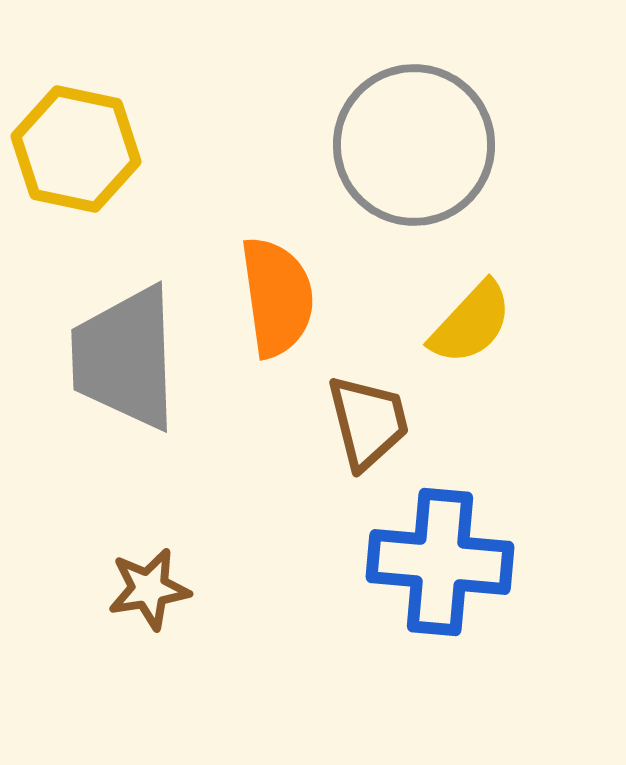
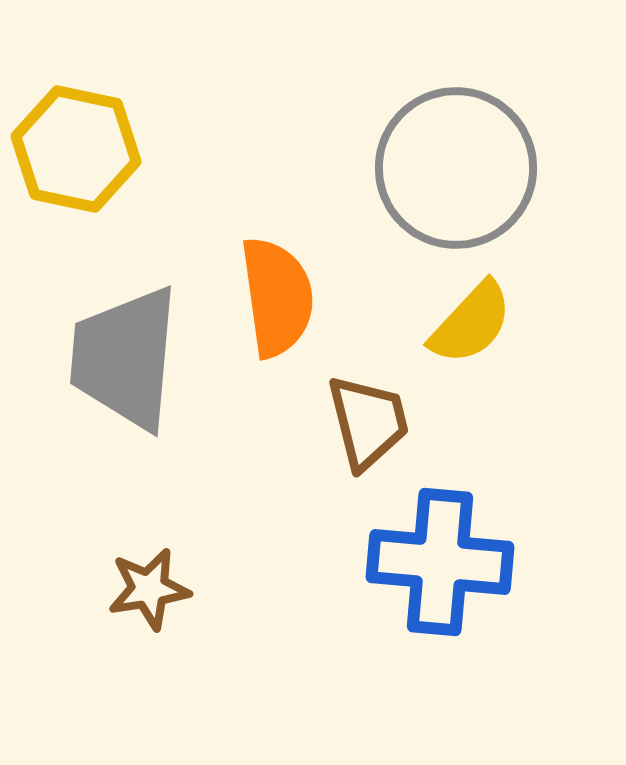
gray circle: moved 42 px right, 23 px down
gray trapezoid: rotated 7 degrees clockwise
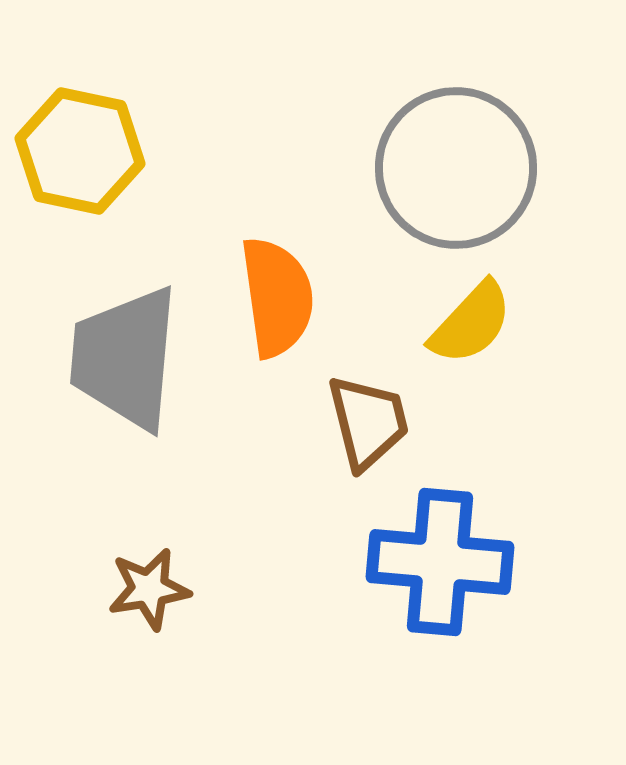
yellow hexagon: moved 4 px right, 2 px down
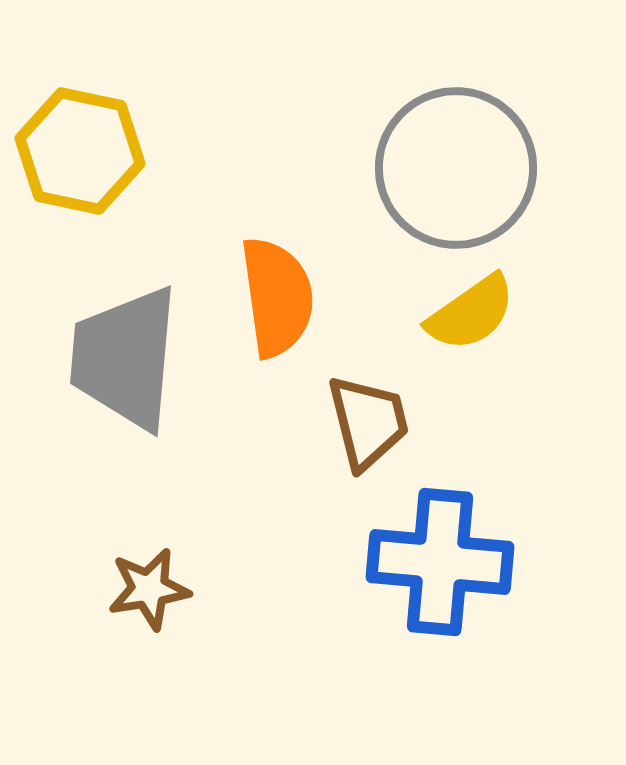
yellow semicircle: moved 10 px up; rotated 12 degrees clockwise
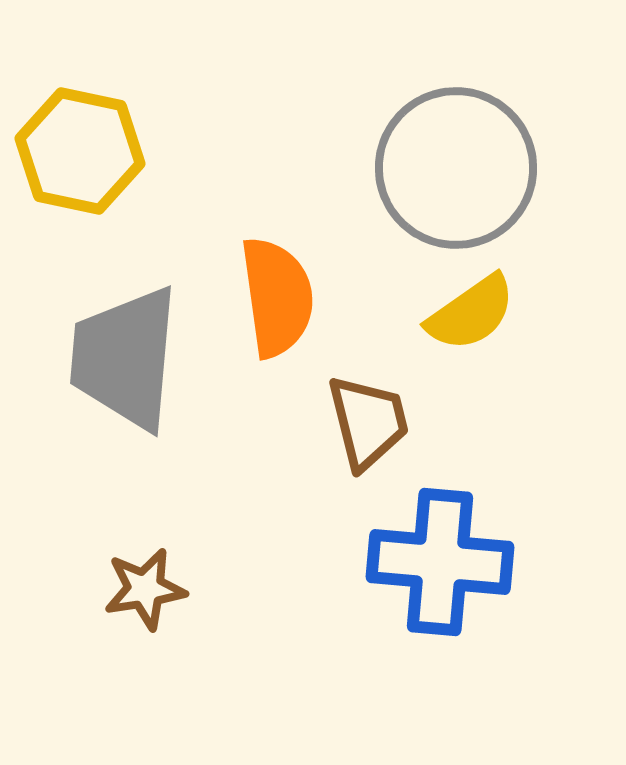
brown star: moved 4 px left
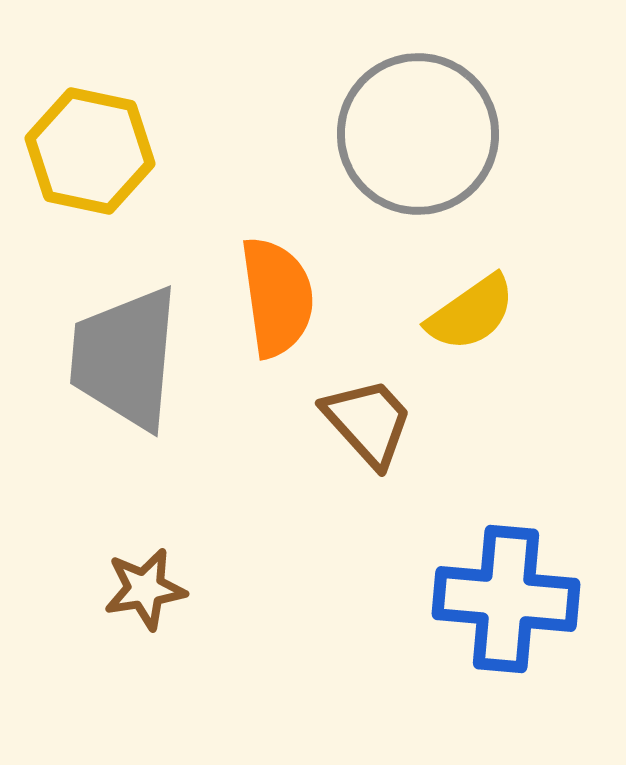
yellow hexagon: moved 10 px right
gray circle: moved 38 px left, 34 px up
brown trapezoid: rotated 28 degrees counterclockwise
blue cross: moved 66 px right, 37 px down
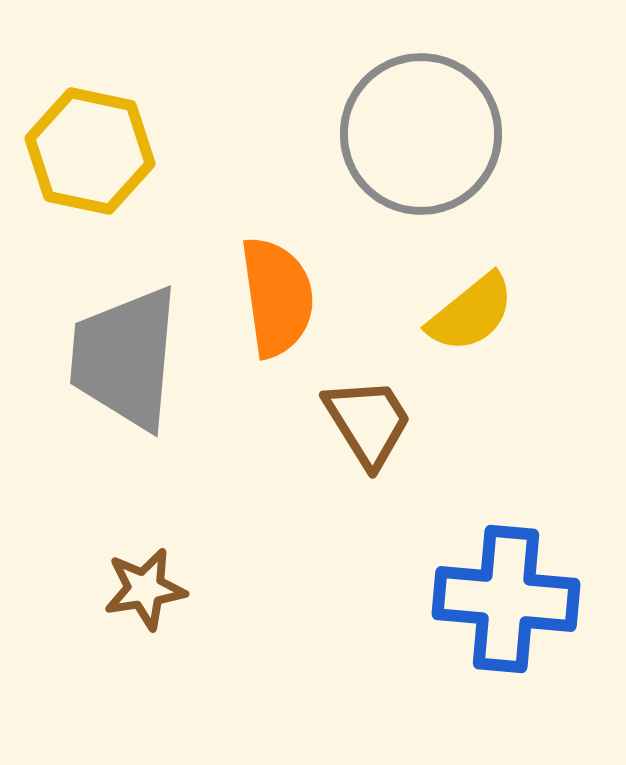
gray circle: moved 3 px right
yellow semicircle: rotated 4 degrees counterclockwise
brown trapezoid: rotated 10 degrees clockwise
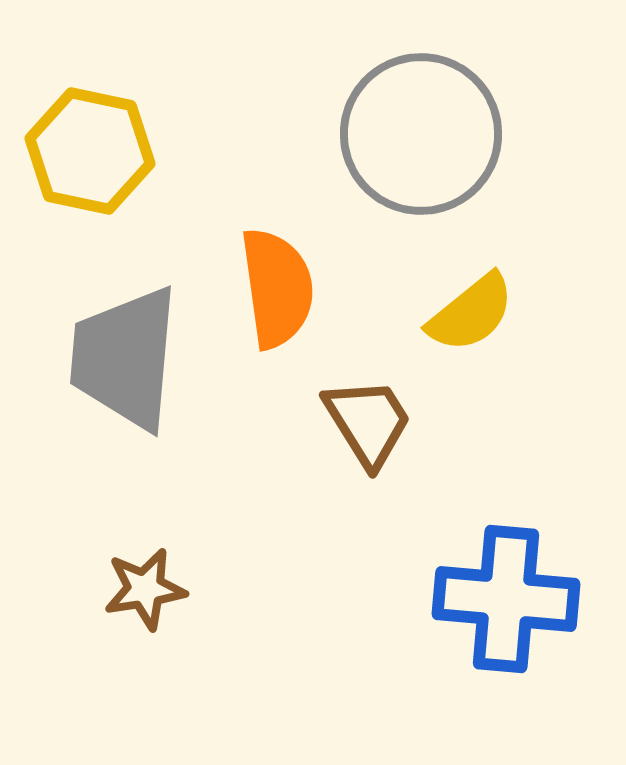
orange semicircle: moved 9 px up
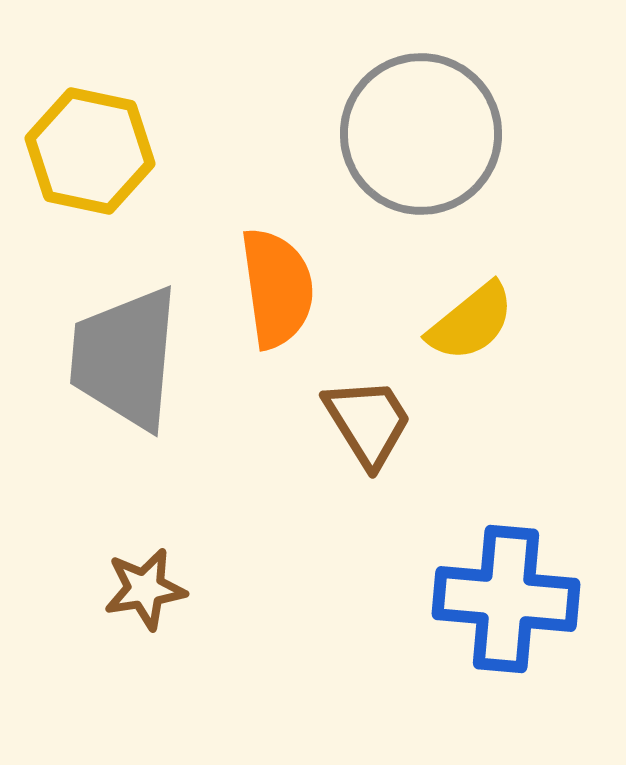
yellow semicircle: moved 9 px down
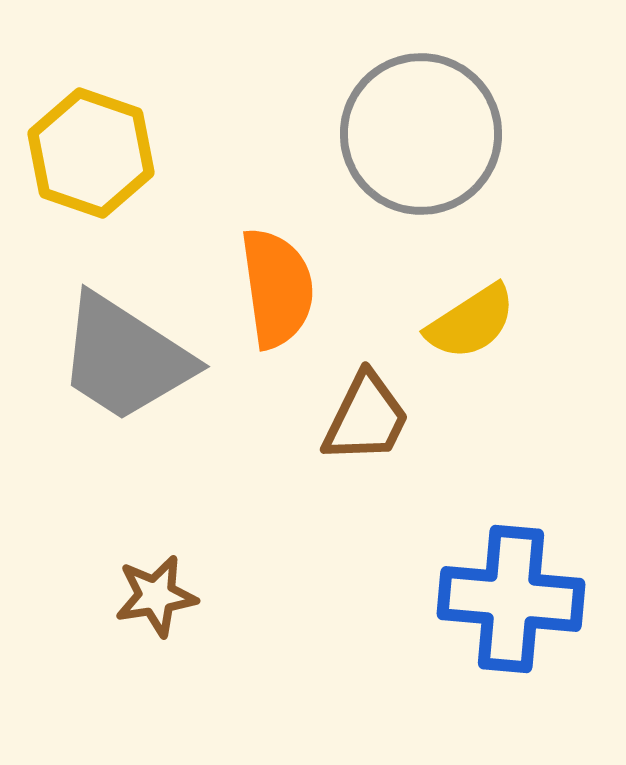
yellow hexagon: moved 1 px right, 2 px down; rotated 7 degrees clockwise
yellow semicircle: rotated 6 degrees clockwise
gray trapezoid: rotated 62 degrees counterclockwise
brown trapezoid: moved 2 px left, 4 px up; rotated 58 degrees clockwise
brown star: moved 11 px right, 7 px down
blue cross: moved 5 px right
